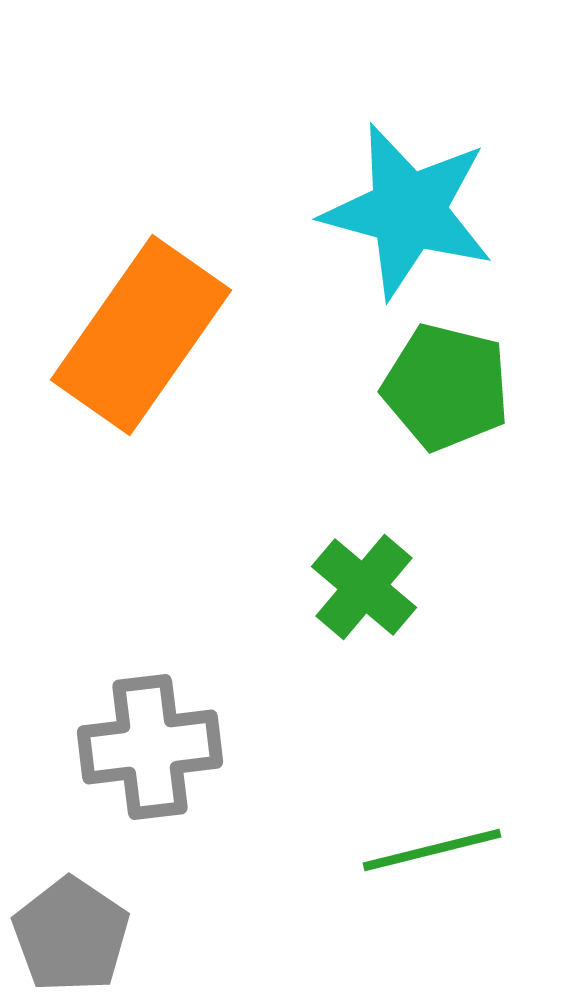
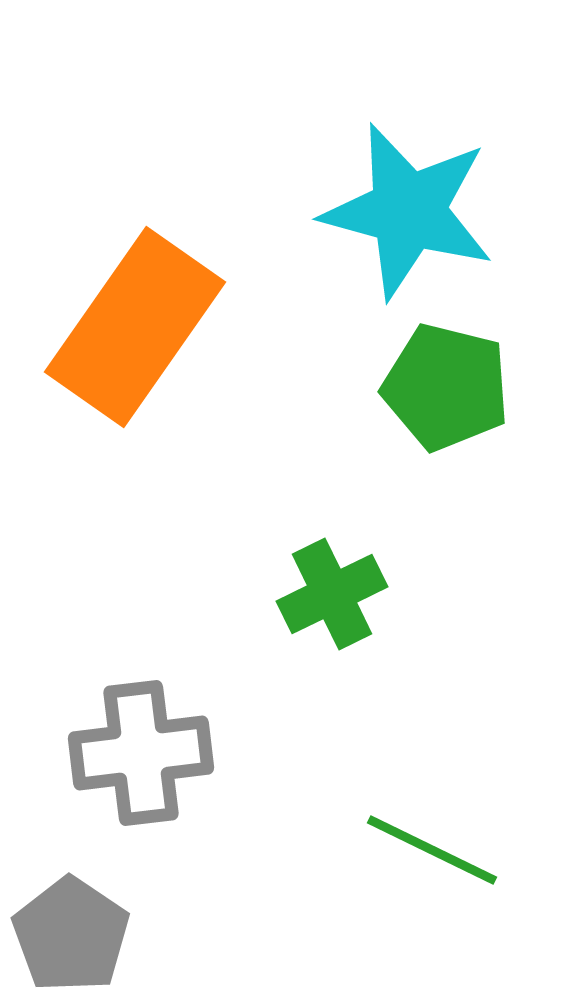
orange rectangle: moved 6 px left, 8 px up
green cross: moved 32 px left, 7 px down; rotated 24 degrees clockwise
gray cross: moved 9 px left, 6 px down
green line: rotated 40 degrees clockwise
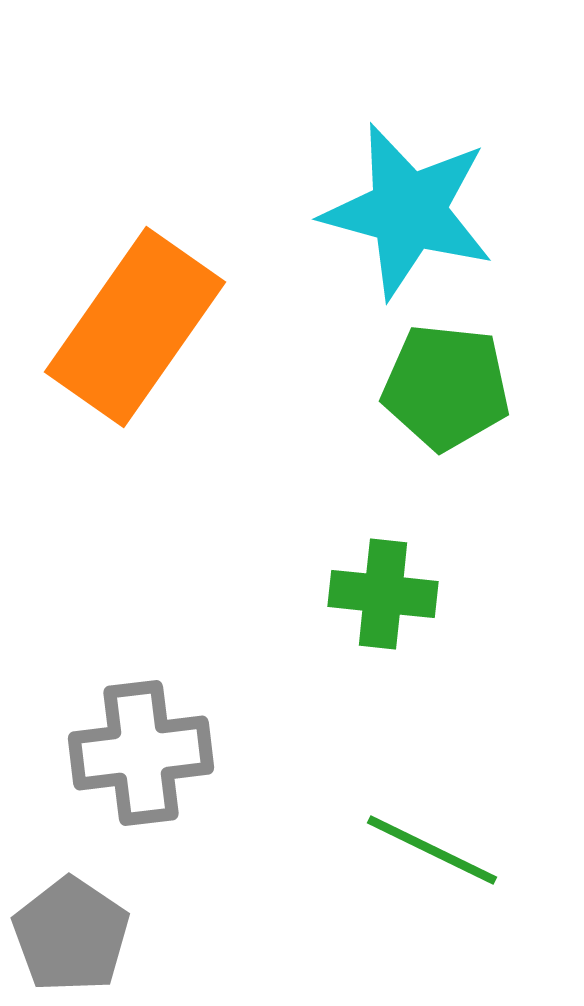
green pentagon: rotated 8 degrees counterclockwise
green cross: moved 51 px right; rotated 32 degrees clockwise
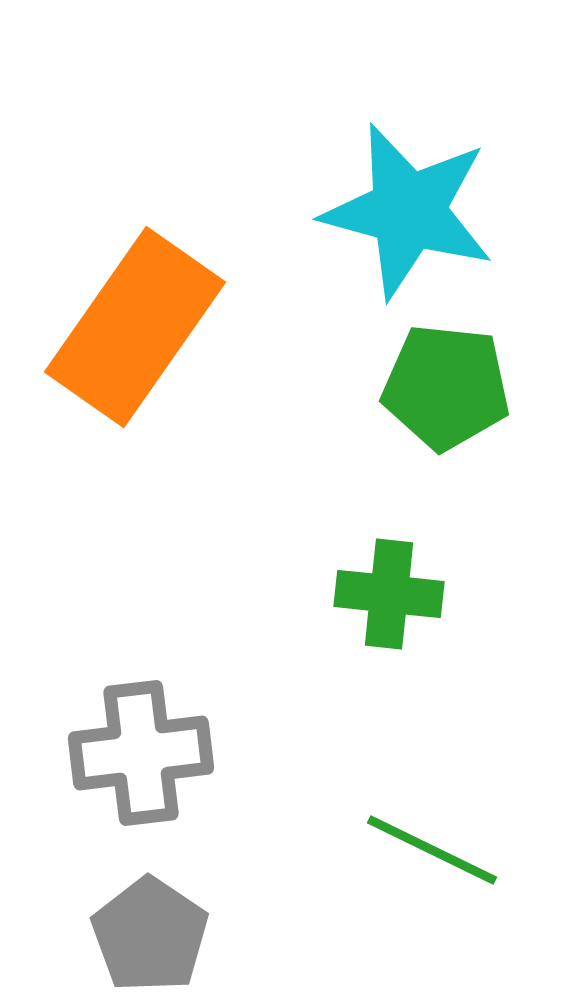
green cross: moved 6 px right
gray pentagon: moved 79 px right
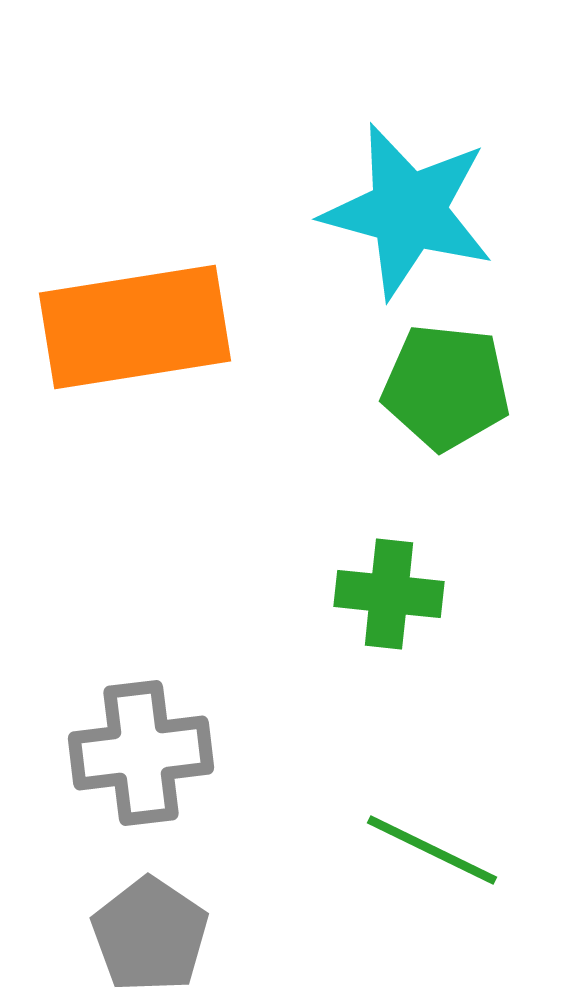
orange rectangle: rotated 46 degrees clockwise
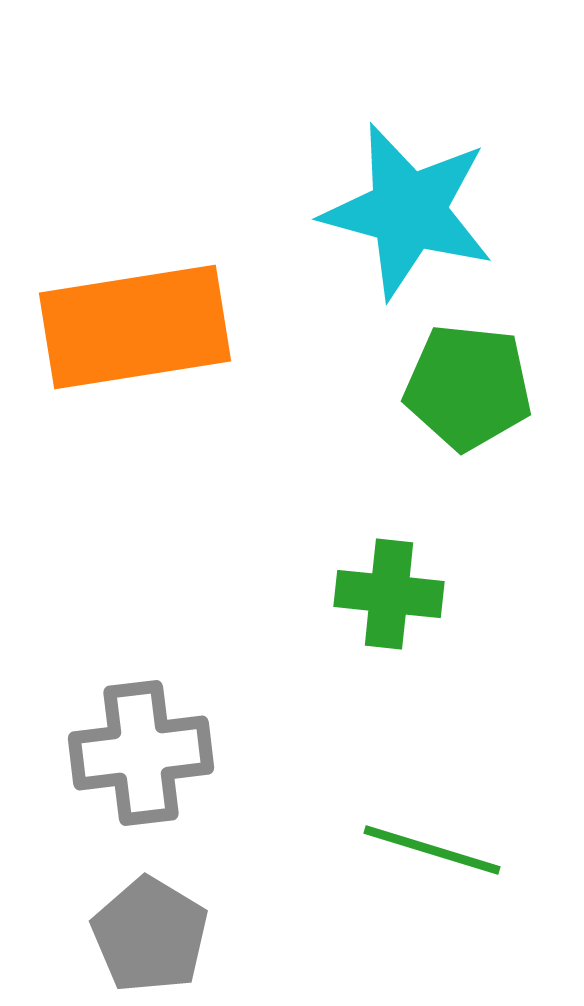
green pentagon: moved 22 px right
green line: rotated 9 degrees counterclockwise
gray pentagon: rotated 3 degrees counterclockwise
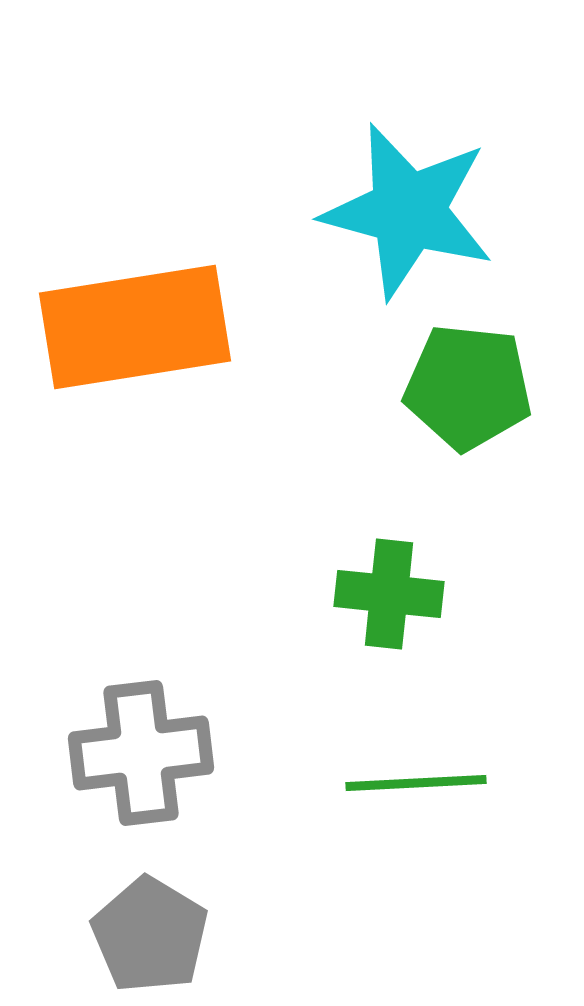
green line: moved 16 px left, 67 px up; rotated 20 degrees counterclockwise
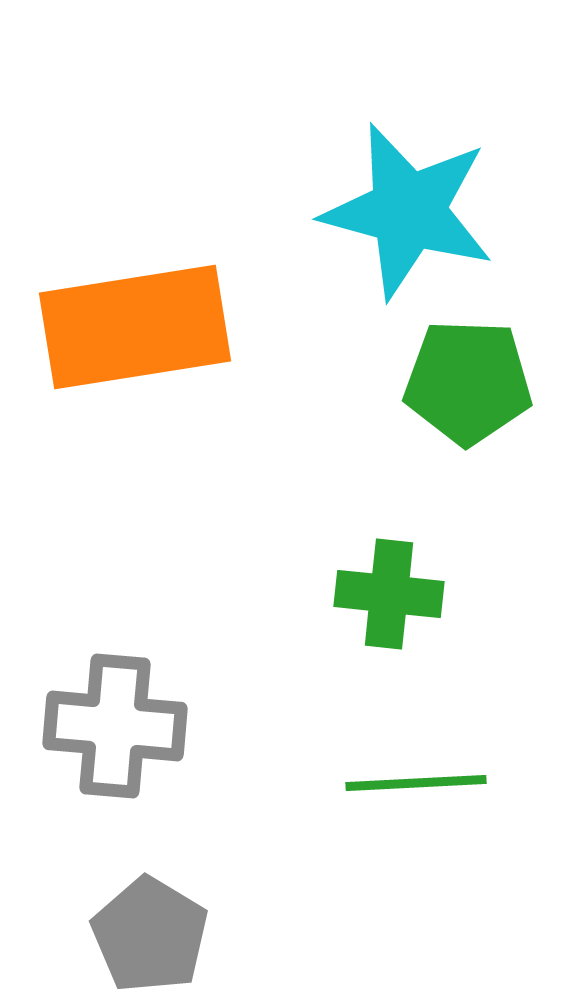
green pentagon: moved 5 px up; rotated 4 degrees counterclockwise
gray cross: moved 26 px left, 27 px up; rotated 12 degrees clockwise
